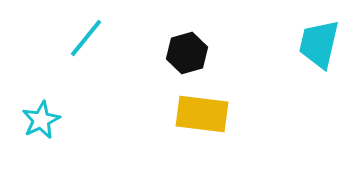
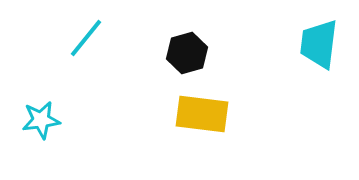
cyan trapezoid: rotated 6 degrees counterclockwise
cyan star: rotated 18 degrees clockwise
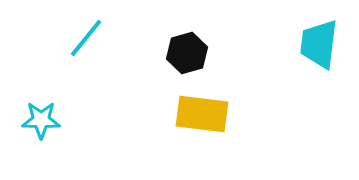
cyan star: rotated 9 degrees clockwise
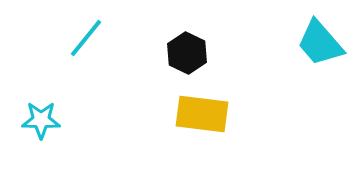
cyan trapezoid: moved 1 px right, 1 px up; rotated 48 degrees counterclockwise
black hexagon: rotated 18 degrees counterclockwise
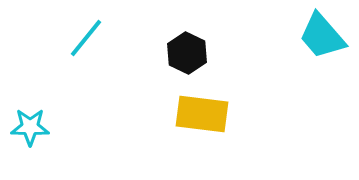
cyan trapezoid: moved 2 px right, 7 px up
cyan star: moved 11 px left, 7 px down
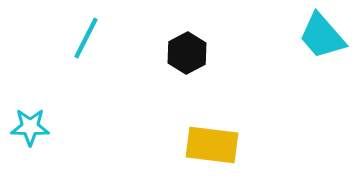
cyan line: rotated 12 degrees counterclockwise
black hexagon: rotated 6 degrees clockwise
yellow rectangle: moved 10 px right, 31 px down
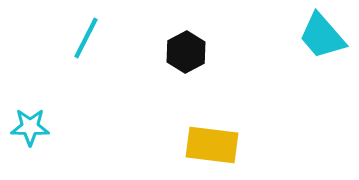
black hexagon: moved 1 px left, 1 px up
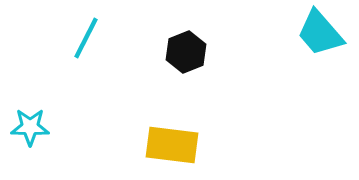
cyan trapezoid: moved 2 px left, 3 px up
black hexagon: rotated 6 degrees clockwise
yellow rectangle: moved 40 px left
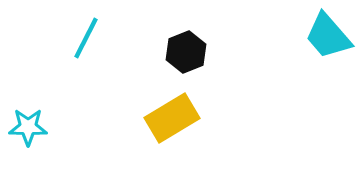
cyan trapezoid: moved 8 px right, 3 px down
cyan star: moved 2 px left
yellow rectangle: moved 27 px up; rotated 38 degrees counterclockwise
